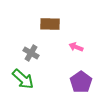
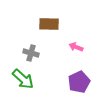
brown rectangle: moved 1 px left
gray cross: rotated 14 degrees counterclockwise
purple pentagon: moved 2 px left; rotated 10 degrees clockwise
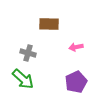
pink arrow: rotated 32 degrees counterclockwise
gray cross: moved 3 px left
purple pentagon: moved 3 px left
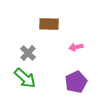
gray cross: rotated 28 degrees clockwise
green arrow: moved 2 px right, 1 px up
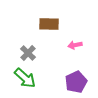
pink arrow: moved 1 px left, 2 px up
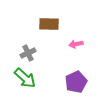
pink arrow: moved 1 px right, 1 px up
gray cross: rotated 21 degrees clockwise
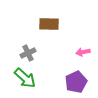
pink arrow: moved 7 px right, 8 px down
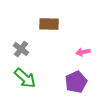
gray cross: moved 7 px left, 4 px up; rotated 28 degrees counterclockwise
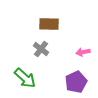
gray cross: moved 20 px right
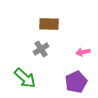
gray cross: rotated 21 degrees clockwise
